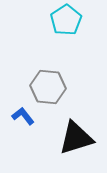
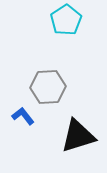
gray hexagon: rotated 8 degrees counterclockwise
black triangle: moved 2 px right, 2 px up
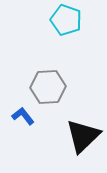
cyan pentagon: rotated 20 degrees counterclockwise
black triangle: moved 5 px right; rotated 27 degrees counterclockwise
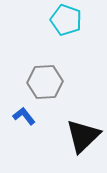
gray hexagon: moved 3 px left, 5 px up
blue L-shape: moved 1 px right
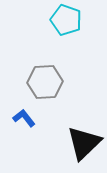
blue L-shape: moved 2 px down
black triangle: moved 1 px right, 7 px down
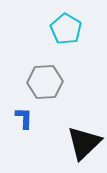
cyan pentagon: moved 9 px down; rotated 12 degrees clockwise
blue L-shape: rotated 40 degrees clockwise
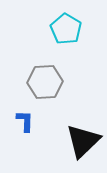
blue L-shape: moved 1 px right, 3 px down
black triangle: moved 1 px left, 2 px up
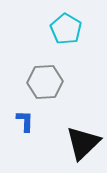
black triangle: moved 2 px down
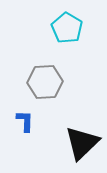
cyan pentagon: moved 1 px right, 1 px up
black triangle: moved 1 px left
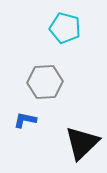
cyan pentagon: moved 2 px left; rotated 16 degrees counterclockwise
blue L-shape: moved 1 px up; rotated 80 degrees counterclockwise
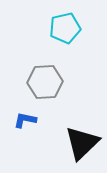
cyan pentagon: rotated 28 degrees counterclockwise
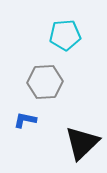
cyan pentagon: moved 7 px down; rotated 8 degrees clockwise
